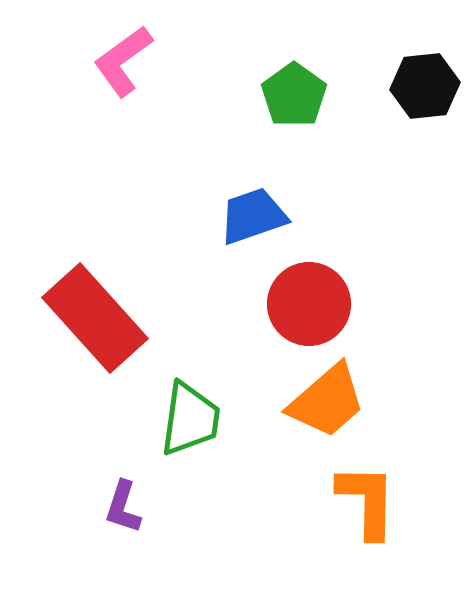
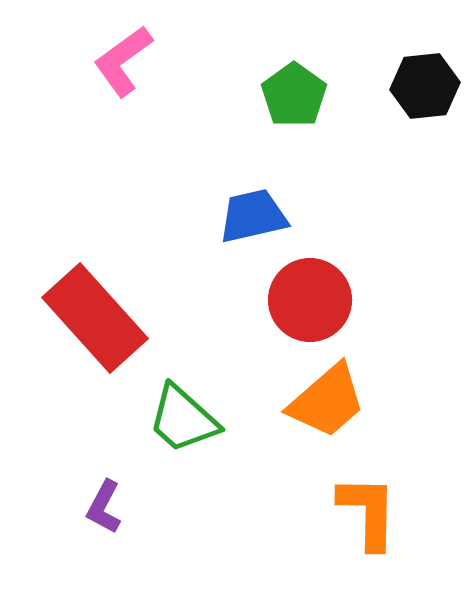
blue trapezoid: rotated 6 degrees clockwise
red circle: moved 1 px right, 4 px up
green trapezoid: moved 7 px left; rotated 124 degrees clockwise
orange L-shape: moved 1 px right, 11 px down
purple L-shape: moved 19 px left; rotated 10 degrees clockwise
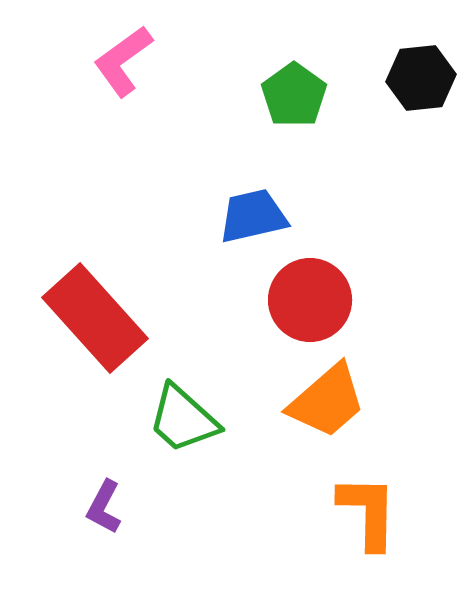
black hexagon: moved 4 px left, 8 px up
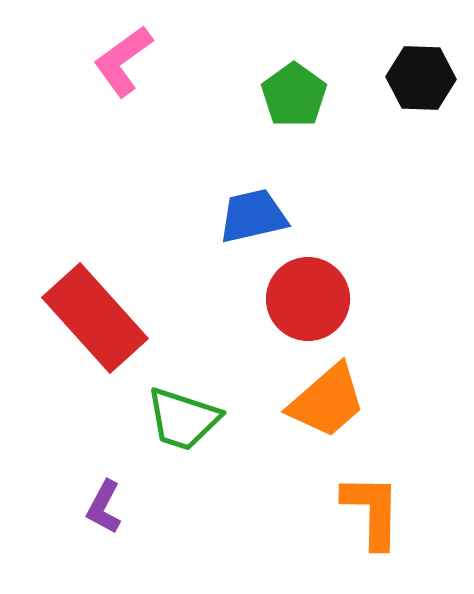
black hexagon: rotated 8 degrees clockwise
red circle: moved 2 px left, 1 px up
green trapezoid: rotated 24 degrees counterclockwise
orange L-shape: moved 4 px right, 1 px up
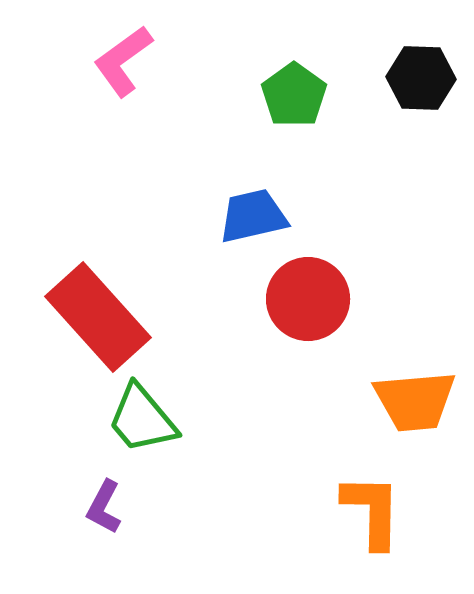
red rectangle: moved 3 px right, 1 px up
orange trapezoid: moved 88 px right; rotated 36 degrees clockwise
green trapezoid: moved 41 px left; rotated 32 degrees clockwise
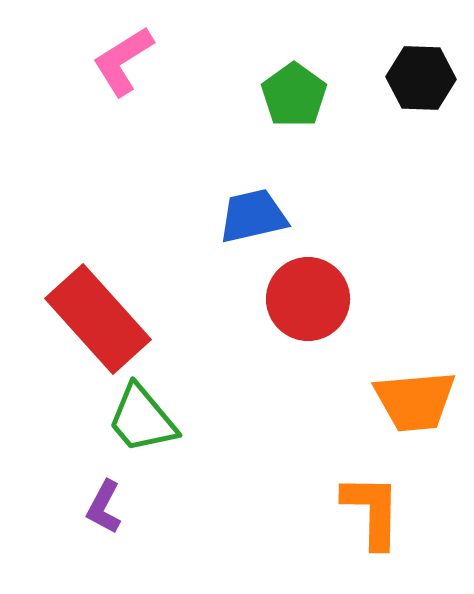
pink L-shape: rotated 4 degrees clockwise
red rectangle: moved 2 px down
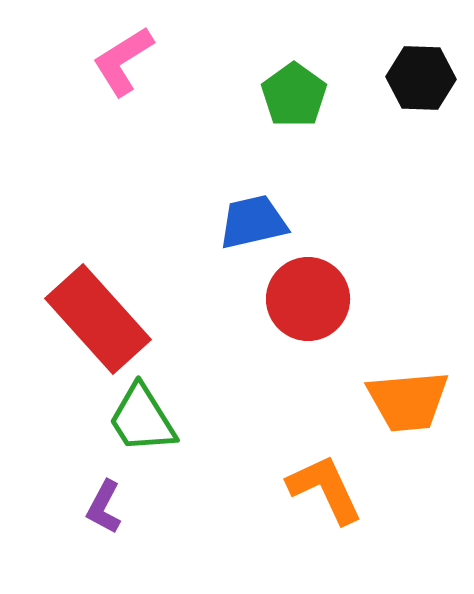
blue trapezoid: moved 6 px down
orange trapezoid: moved 7 px left
green trapezoid: rotated 8 degrees clockwise
orange L-shape: moved 47 px left, 22 px up; rotated 26 degrees counterclockwise
